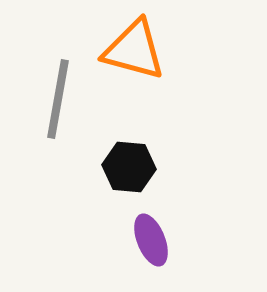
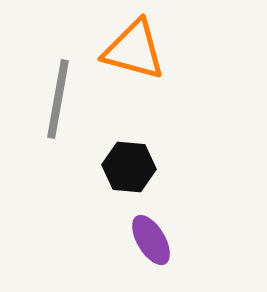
purple ellipse: rotated 9 degrees counterclockwise
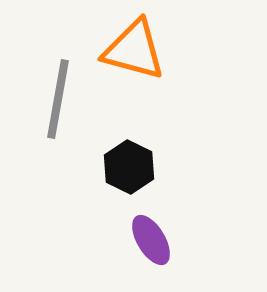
black hexagon: rotated 21 degrees clockwise
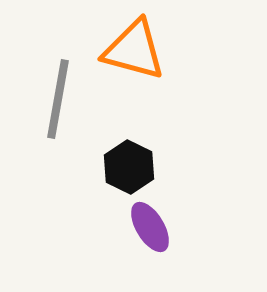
purple ellipse: moved 1 px left, 13 px up
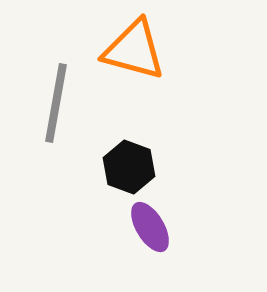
gray line: moved 2 px left, 4 px down
black hexagon: rotated 6 degrees counterclockwise
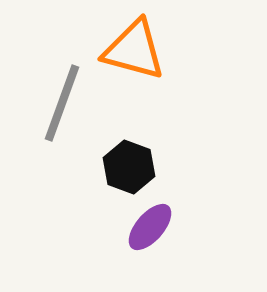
gray line: moved 6 px right; rotated 10 degrees clockwise
purple ellipse: rotated 72 degrees clockwise
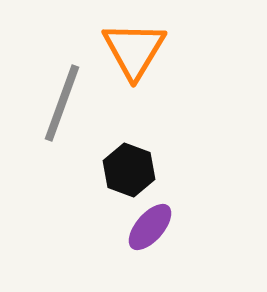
orange triangle: rotated 46 degrees clockwise
black hexagon: moved 3 px down
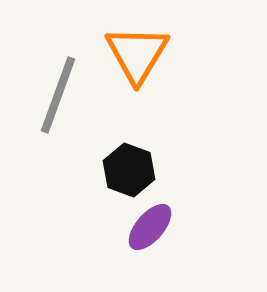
orange triangle: moved 3 px right, 4 px down
gray line: moved 4 px left, 8 px up
